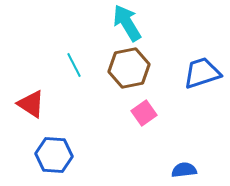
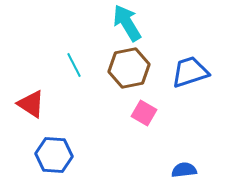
blue trapezoid: moved 12 px left, 1 px up
pink square: rotated 25 degrees counterclockwise
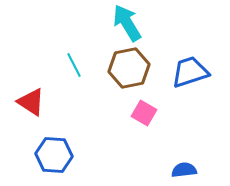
red triangle: moved 2 px up
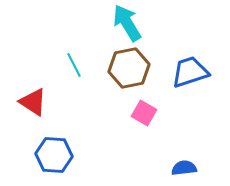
red triangle: moved 2 px right
blue semicircle: moved 2 px up
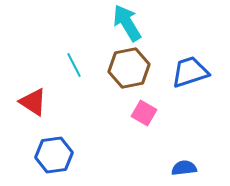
blue hexagon: rotated 12 degrees counterclockwise
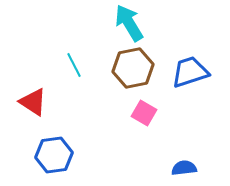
cyan arrow: moved 2 px right
brown hexagon: moved 4 px right
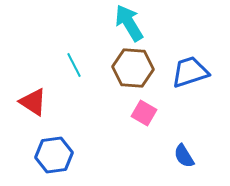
brown hexagon: rotated 15 degrees clockwise
blue semicircle: moved 12 px up; rotated 115 degrees counterclockwise
